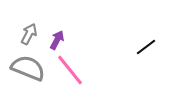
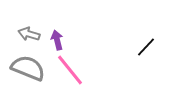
gray arrow: rotated 100 degrees counterclockwise
purple arrow: rotated 42 degrees counterclockwise
black line: rotated 10 degrees counterclockwise
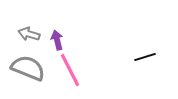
black line: moved 1 px left, 10 px down; rotated 30 degrees clockwise
pink line: rotated 12 degrees clockwise
